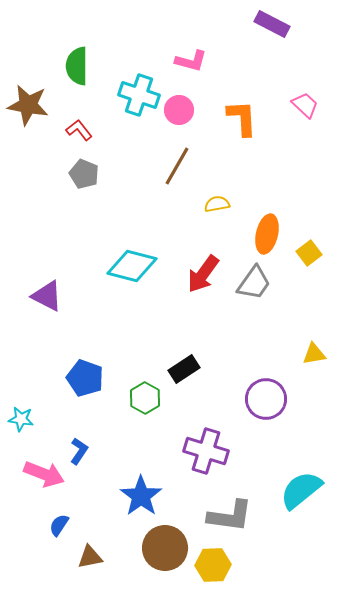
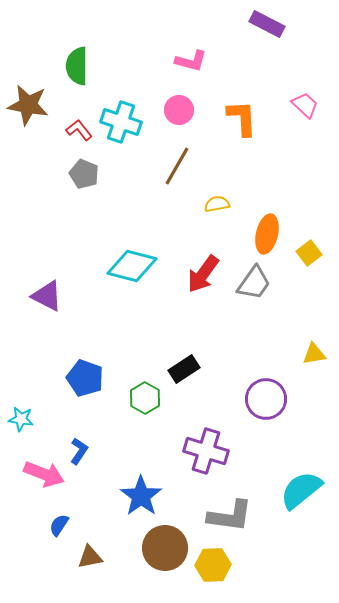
purple rectangle: moved 5 px left
cyan cross: moved 18 px left, 27 px down
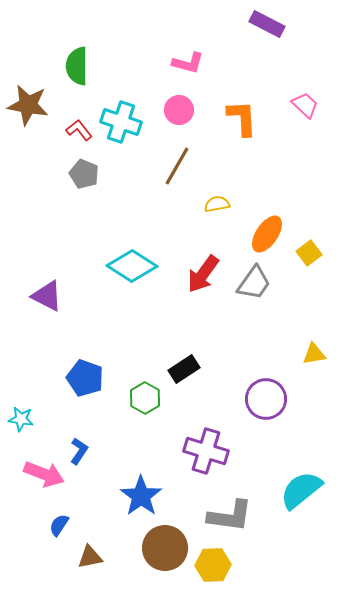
pink L-shape: moved 3 px left, 2 px down
orange ellipse: rotated 21 degrees clockwise
cyan diamond: rotated 18 degrees clockwise
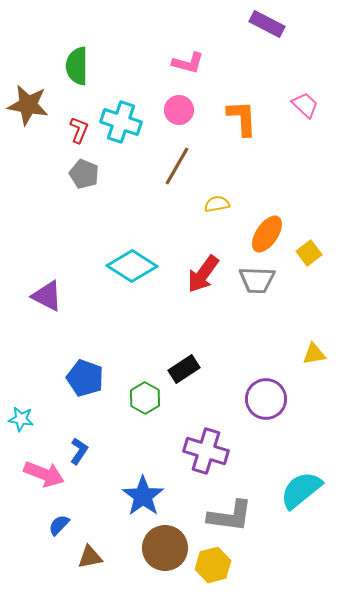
red L-shape: rotated 60 degrees clockwise
gray trapezoid: moved 3 px right, 3 px up; rotated 57 degrees clockwise
blue star: moved 2 px right
blue semicircle: rotated 10 degrees clockwise
yellow hexagon: rotated 12 degrees counterclockwise
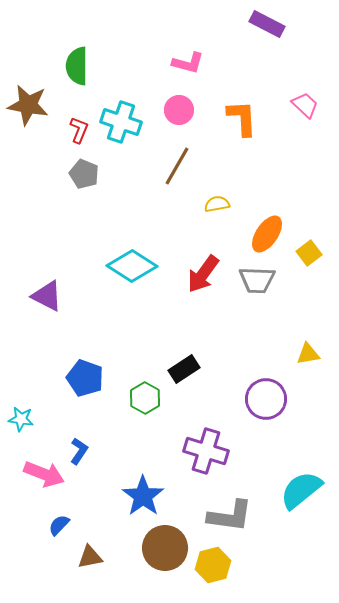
yellow triangle: moved 6 px left
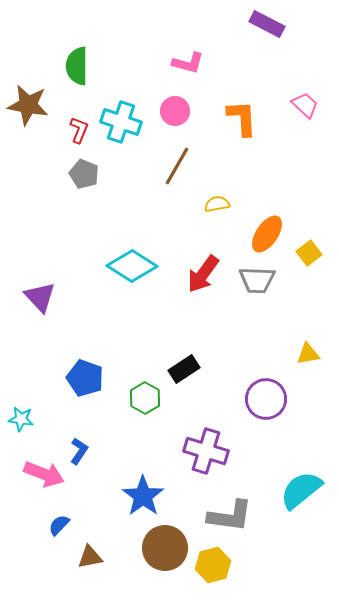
pink circle: moved 4 px left, 1 px down
purple triangle: moved 7 px left, 1 px down; rotated 20 degrees clockwise
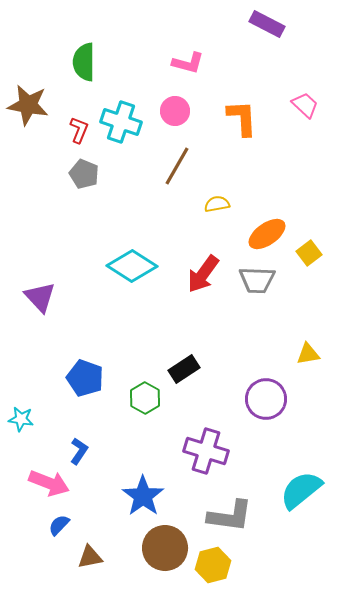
green semicircle: moved 7 px right, 4 px up
orange ellipse: rotated 21 degrees clockwise
pink arrow: moved 5 px right, 9 px down
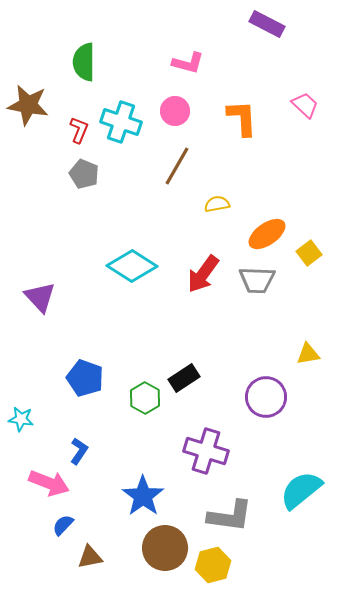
black rectangle: moved 9 px down
purple circle: moved 2 px up
blue semicircle: moved 4 px right
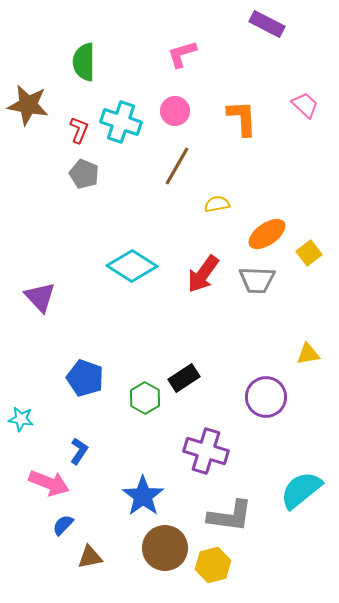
pink L-shape: moved 6 px left, 9 px up; rotated 148 degrees clockwise
